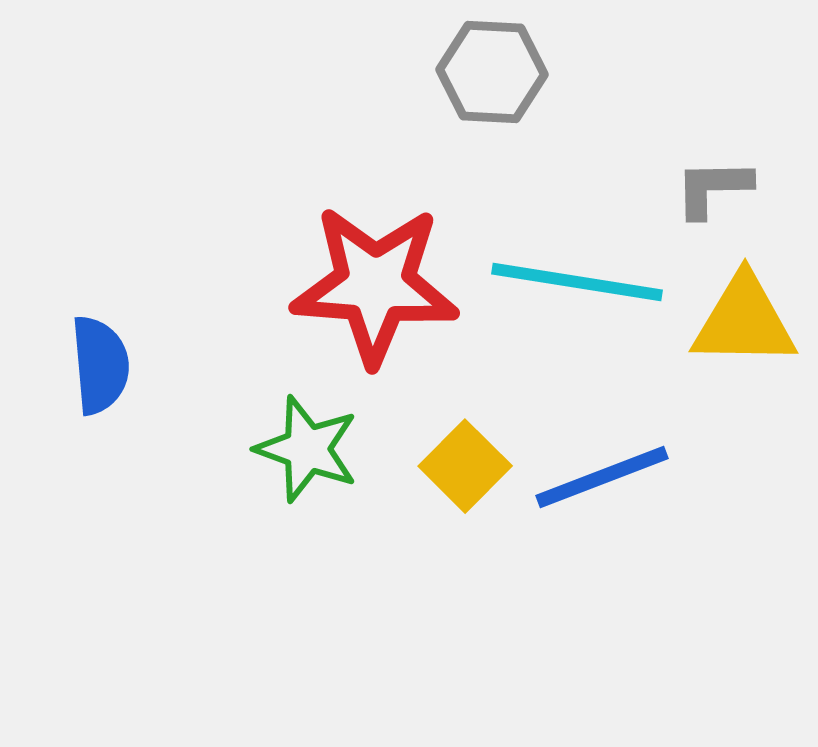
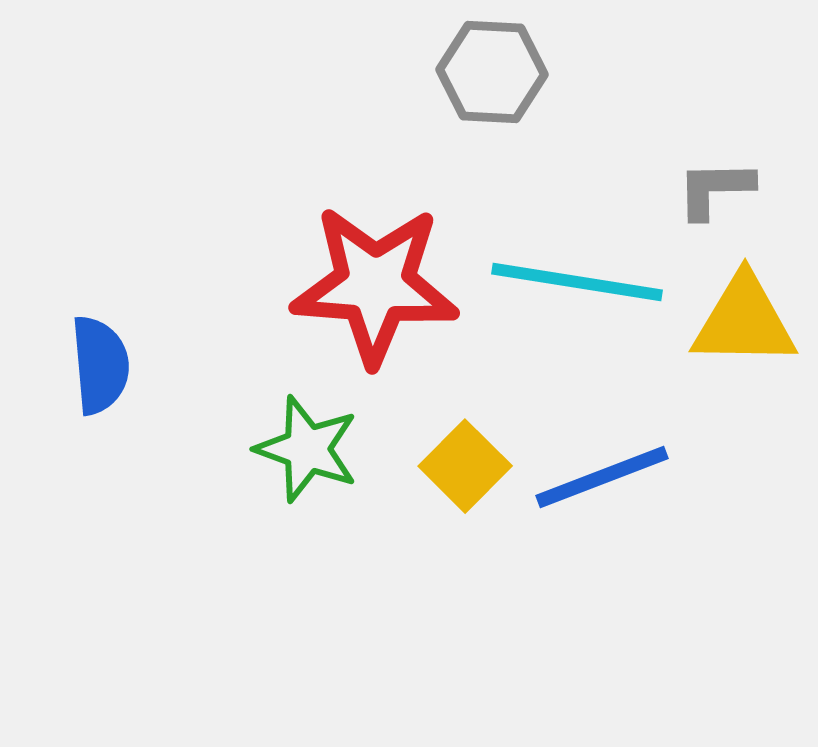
gray L-shape: moved 2 px right, 1 px down
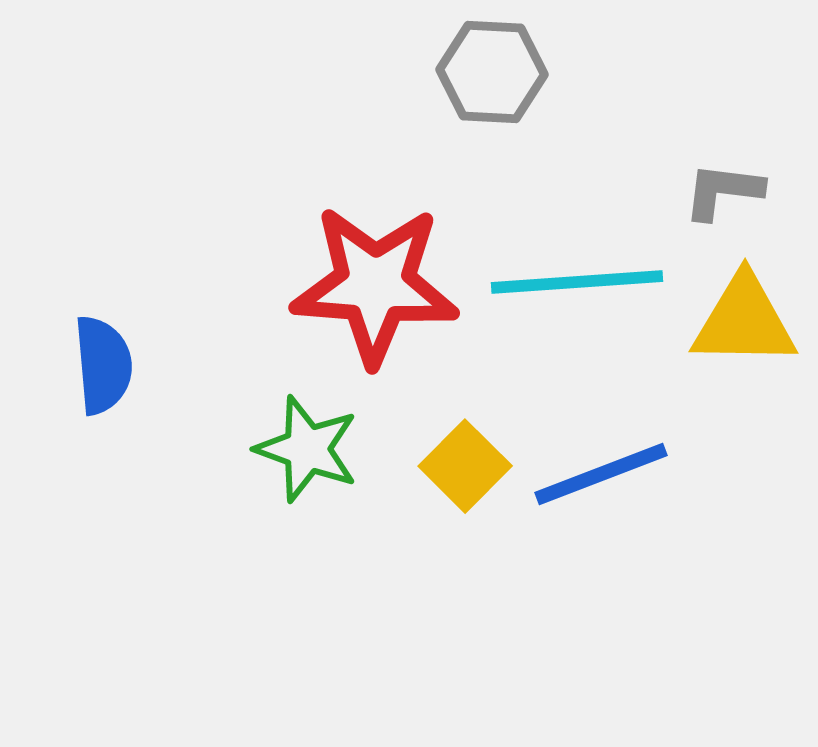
gray L-shape: moved 8 px right, 2 px down; rotated 8 degrees clockwise
cyan line: rotated 13 degrees counterclockwise
blue semicircle: moved 3 px right
blue line: moved 1 px left, 3 px up
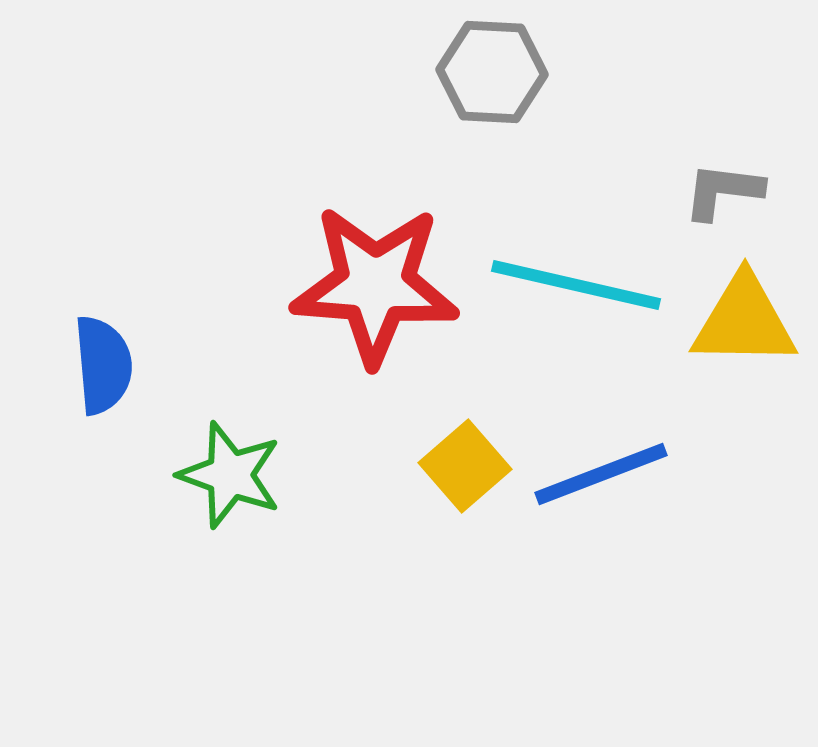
cyan line: moved 1 px left, 3 px down; rotated 17 degrees clockwise
green star: moved 77 px left, 26 px down
yellow square: rotated 4 degrees clockwise
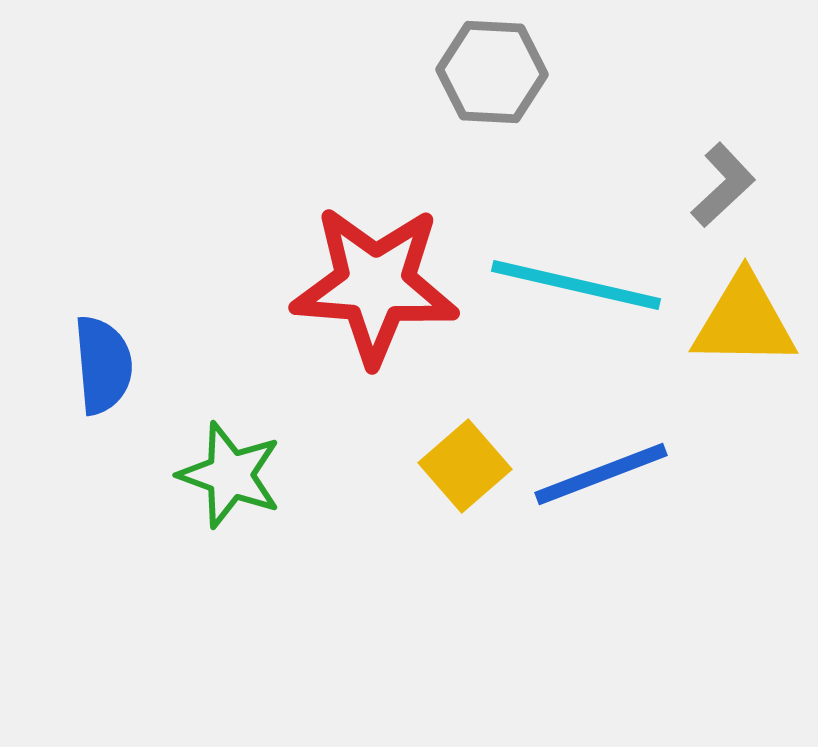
gray L-shape: moved 6 px up; rotated 130 degrees clockwise
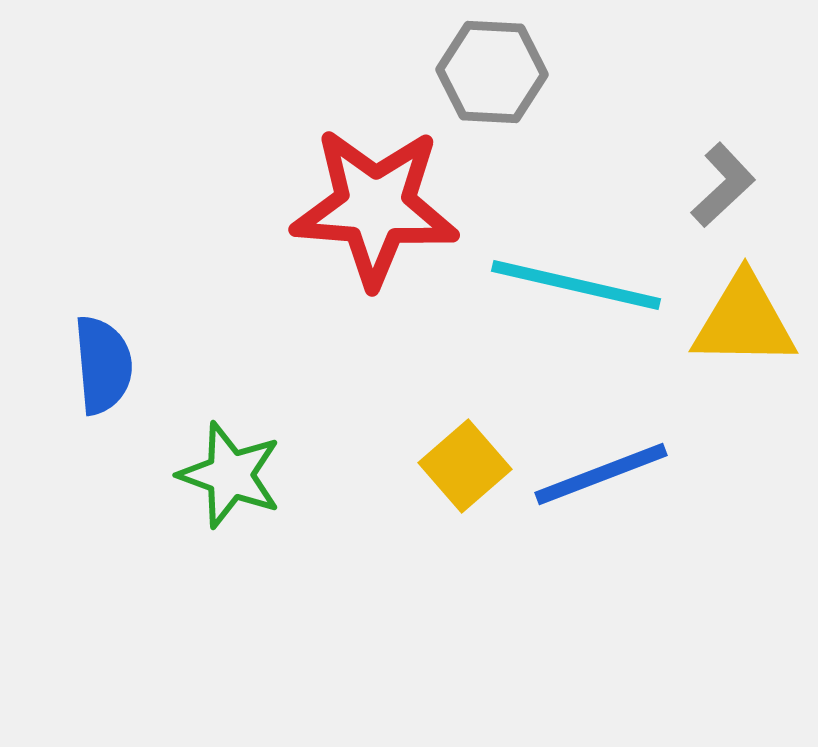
red star: moved 78 px up
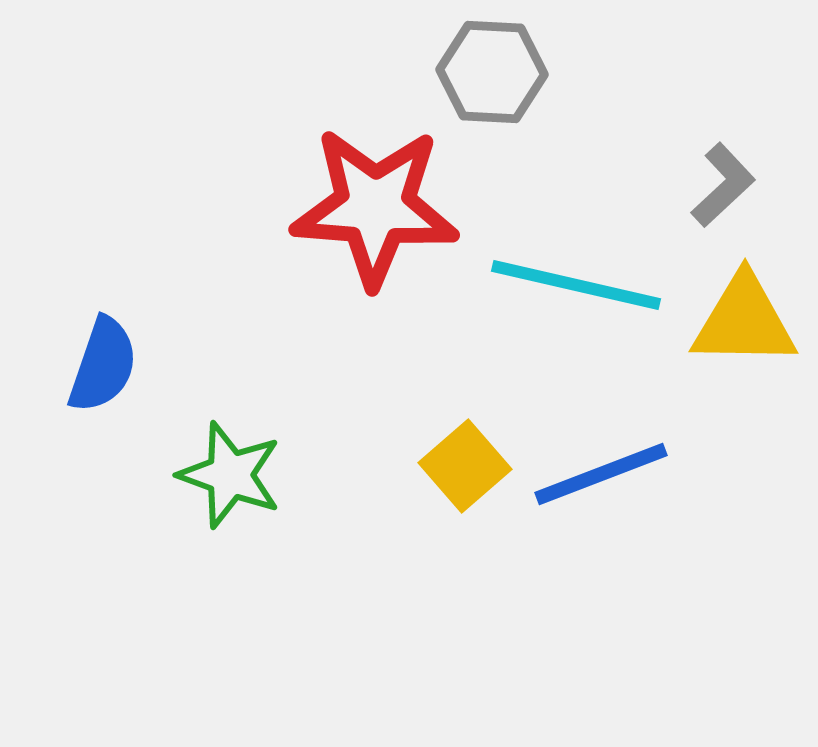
blue semicircle: rotated 24 degrees clockwise
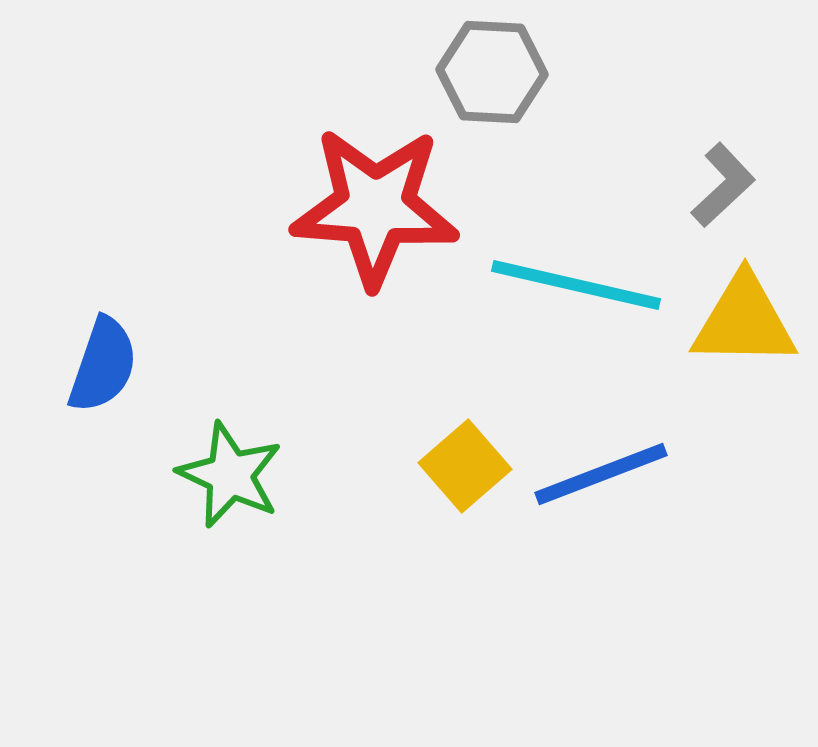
green star: rotated 5 degrees clockwise
